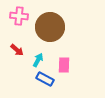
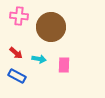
brown circle: moved 1 px right
red arrow: moved 1 px left, 3 px down
cyan arrow: moved 1 px right, 1 px up; rotated 72 degrees clockwise
blue rectangle: moved 28 px left, 3 px up
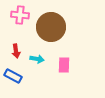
pink cross: moved 1 px right, 1 px up
red arrow: moved 2 px up; rotated 40 degrees clockwise
cyan arrow: moved 2 px left
blue rectangle: moved 4 px left
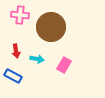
pink rectangle: rotated 28 degrees clockwise
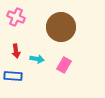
pink cross: moved 4 px left, 2 px down; rotated 18 degrees clockwise
brown circle: moved 10 px right
blue rectangle: rotated 24 degrees counterclockwise
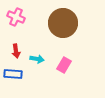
brown circle: moved 2 px right, 4 px up
blue rectangle: moved 2 px up
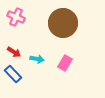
red arrow: moved 2 px left, 1 px down; rotated 48 degrees counterclockwise
pink rectangle: moved 1 px right, 2 px up
blue rectangle: rotated 42 degrees clockwise
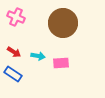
cyan arrow: moved 1 px right, 3 px up
pink rectangle: moved 4 px left; rotated 56 degrees clockwise
blue rectangle: rotated 12 degrees counterclockwise
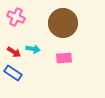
cyan arrow: moved 5 px left, 7 px up
pink rectangle: moved 3 px right, 5 px up
blue rectangle: moved 1 px up
